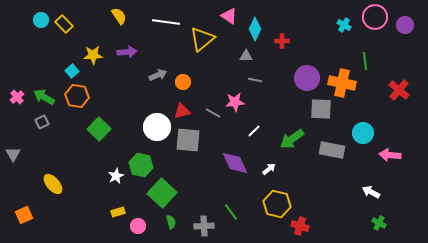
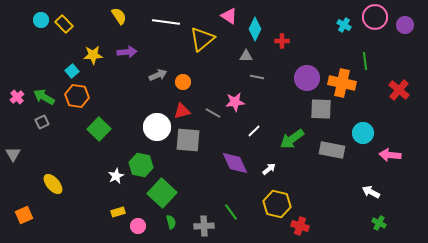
gray line at (255, 80): moved 2 px right, 3 px up
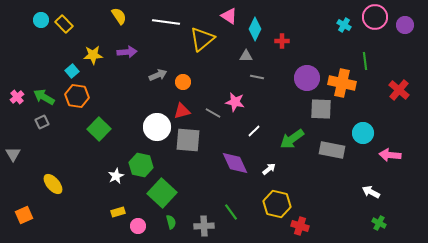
pink star at (235, 102): rotated 18 degrees clockwise
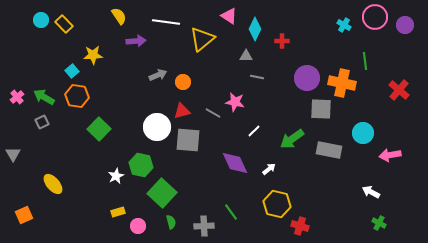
purple arrow at (127, 52): moved 9 px right, 11 px up
gray rectangle at (332, 150): moved 3 px left
pink arrow at (390, 155): rotated 15 degrees counterclockwise
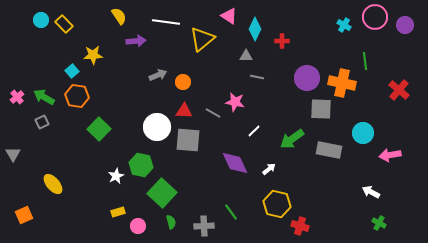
red triangle at (182, 111): moved 2 px right; rotated 18 degrees clockwise
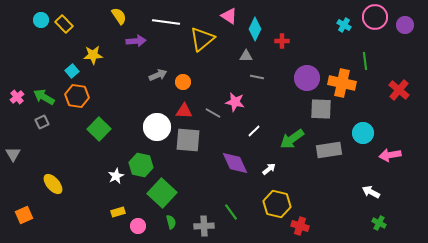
gray rectangle at (329, 150): rotated 20 degrees counterclockwise
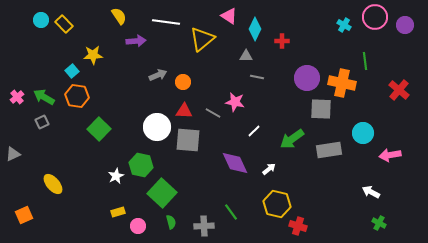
gray triangle at (13, 154): rotated 35 degrees clockwise
red cross at (300, 226): moved 2 px left
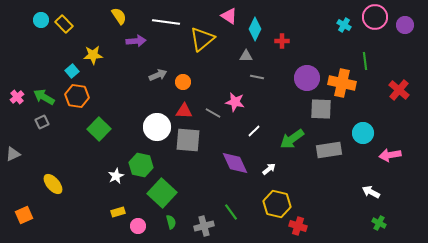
gray cross at (204, 226): rotated 12 degrees counterclockwise
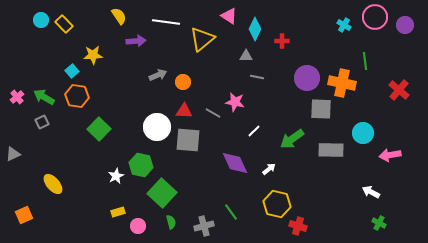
gray rectangle at (329, 150): moved 2 px right; rotated 10 degrees clockwise
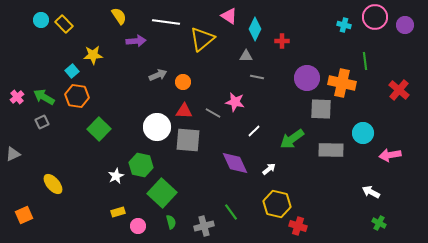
cyan cross at (344, 25): rotated 16 degrees counterclockwise
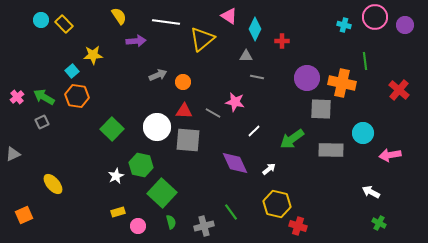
green square at (99, 129): moved 13 px right
